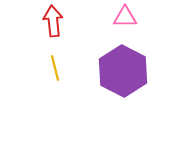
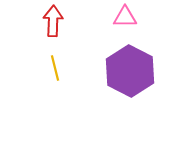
red arrow: rotated 8 degrees clockwise
purple hexagon: moved 7 px right
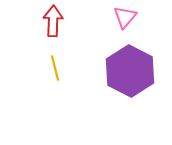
pink triangle: rotated 50 degrees counterclockwise
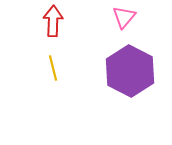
pink triangle: moved 1 px left
yellow line: moved 2 px left
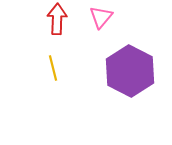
pink triangle: moved 23 px left
red arrow: moved 4 px right, 2 px up
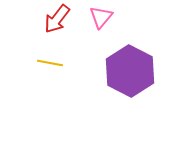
red arrow: rotated 144 degrees counterclockwise
yellow line: moved 3 px left, 5 px up; rotated 65 degrees counterclockwise
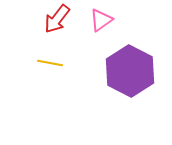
pink triangle: moved 3 px down; rotated 15 degrees clockwise
